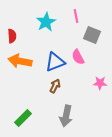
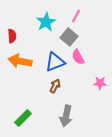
pink line: rotated 40 degrees clockwise
gray square: moved 23 px left, 2 px down; rotated 18 degrees clockwise
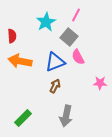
pink line: moved 1 px up
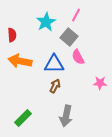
red semicircle: moved 1 px up
blue triangle: moved 1 px left, 2 px down; rotated 20 degrees clockwise
